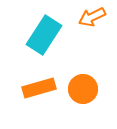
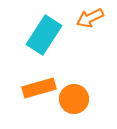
orange arrow: moved 2 px left, 1 px down
orange circle: moved 9 px left, 10 px down
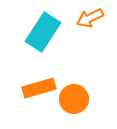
cyan rectangle: moved 1 px left, 3 px up
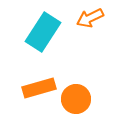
orange circle: moved 2 px right
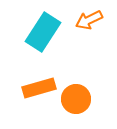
orange arrow: moved 1 px left, 2 px down
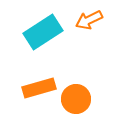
cyan rectangle: rotated 24 degrees clockwise
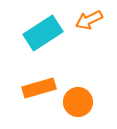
cyan rectangle: moved 1 px down
orange circle: moved 2 px right, 3 px down
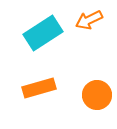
orange circle: moved 19 px right, 7 px up
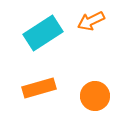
orange arrow: moved 2 px right, 1 px down
orange circle: moved 2 px left, 1 px down
